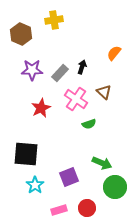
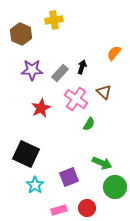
green semicircle: rotated 40 degrees counterclockwise
black square: rotated 20 degrees clockwise
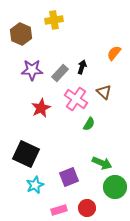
cyan star: rotated 12 degrees clockwise
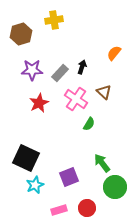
brown hexagon: rotated 20 degrees clockwise
red star: moved 2 px left, 5 px up
black square: moved 4 px down
green arrow: rotated 150 degrees counterclockwise
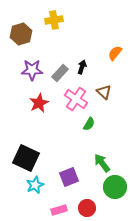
orange semicircle: moved 1 px right
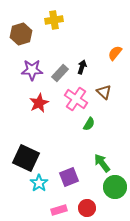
cyan star: moved 4 px right, 2 px up; rotated 12 degrees counterclockwise
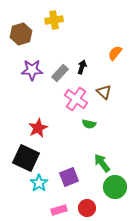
red star: moved 1 px left, 25 px down
green semicircle: rotated 72 degrees clockwise
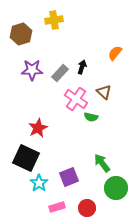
green semicircle: moved 2 px right, 7 px up
green circle: moved 1 px right, 1 px down
pink rectangle: moved 2 px left, 3 px up
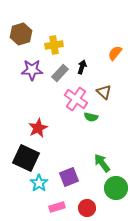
yellow cross: moved 25 px down
